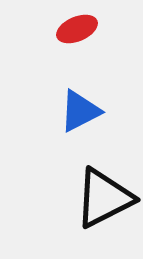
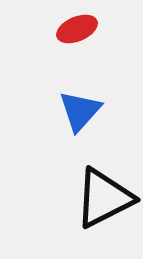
blue triangle: rotated 21 degrees counterclockwise
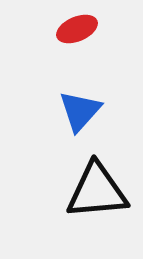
black triangle: moved 7 px left, 7 px up; rotated 22 degrees clockwise
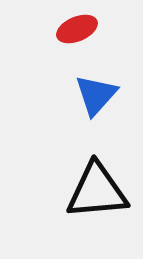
blue triangle: moved 16 px right, 16 px up
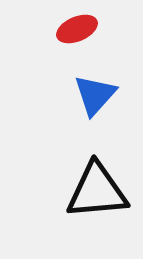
blue triangle: moved 1 px left
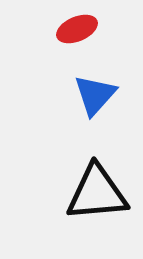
black triangle: moved 2 px down
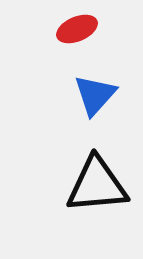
black triangle: moved 8 px up
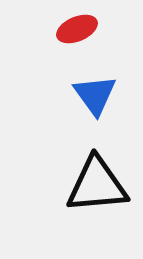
blue triangle: rotated 18 degrees counterclockwise
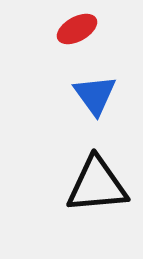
red ellipse: rotated 6 degrees counterclockwise
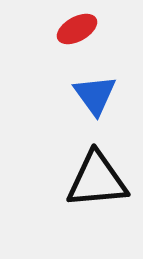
black triangle: moved 5 px up
